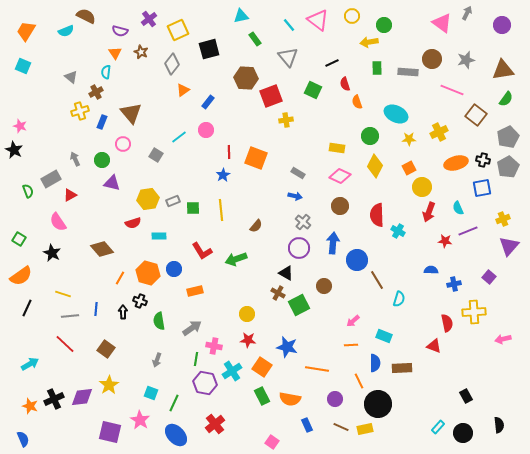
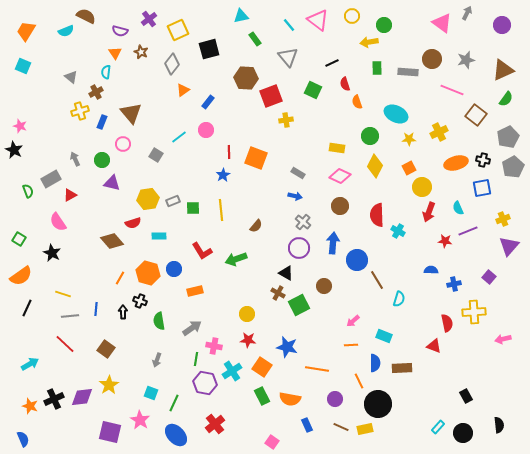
brown triangle at (503, 70): rotated 15 degrees counterclockwise
gray pentagon at (508, 167): moved 5 px right
brown diamond at (102, 249): moved 10 px right, 8 px up
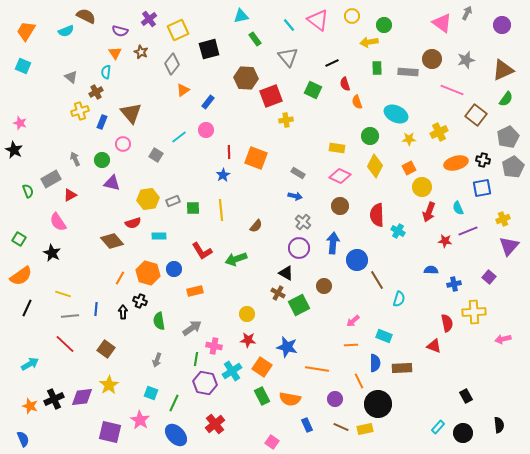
pink star at (20, 126): moved 3 px up
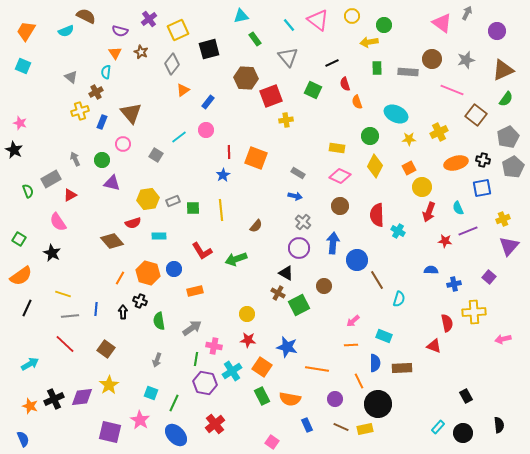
purple circle at (502, 25): moved 5 px left, 6 px down
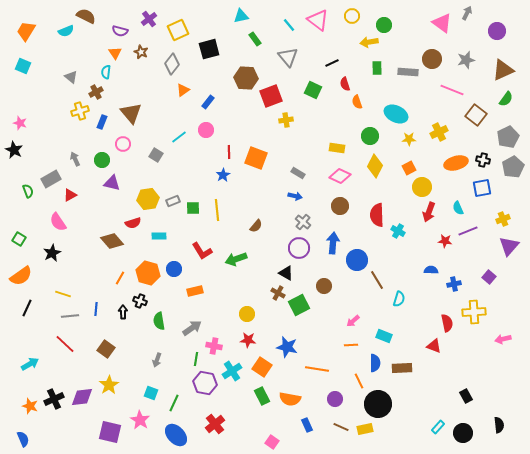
yellow line at (221, 210): moved 4 px left
black star at (52, 253): rotated 18 degrees clockwise
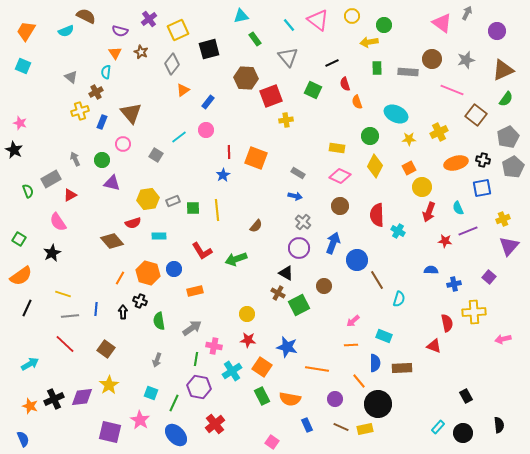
blue arrow at (333, 243): rotated 15 degrees clockwise
orange line at (359, 381): rotated 14 degrees counterclockwise
purple hexagon at (205, 383): moved 6 px left, 4 px down
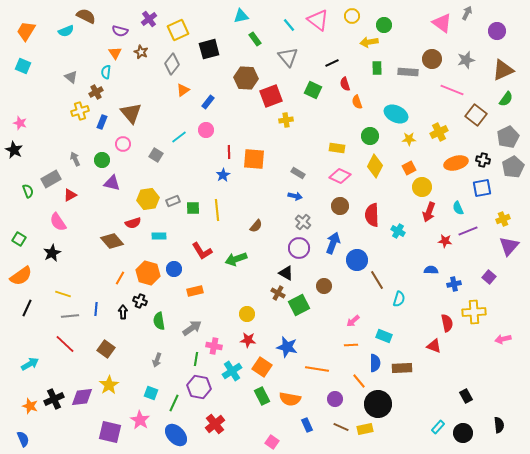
orange square at (256, 158): moved 2 px left, 1 px down; rotated 15 degrees counterclockwise
red semicircle at (377, 215): moved 5 px left
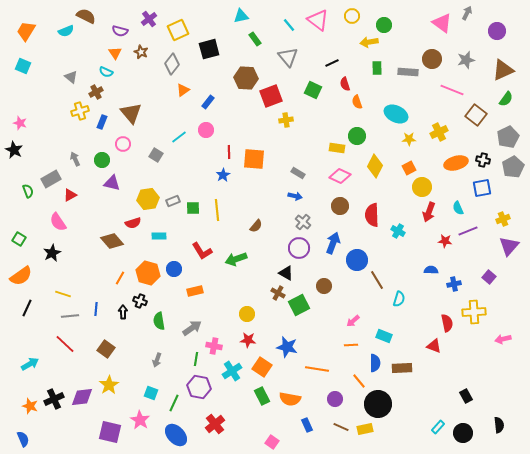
cyan semicircle at (106, 72): rotated 72 degrees counterclockwise
green circle at (370, 136): moved 13 px left
